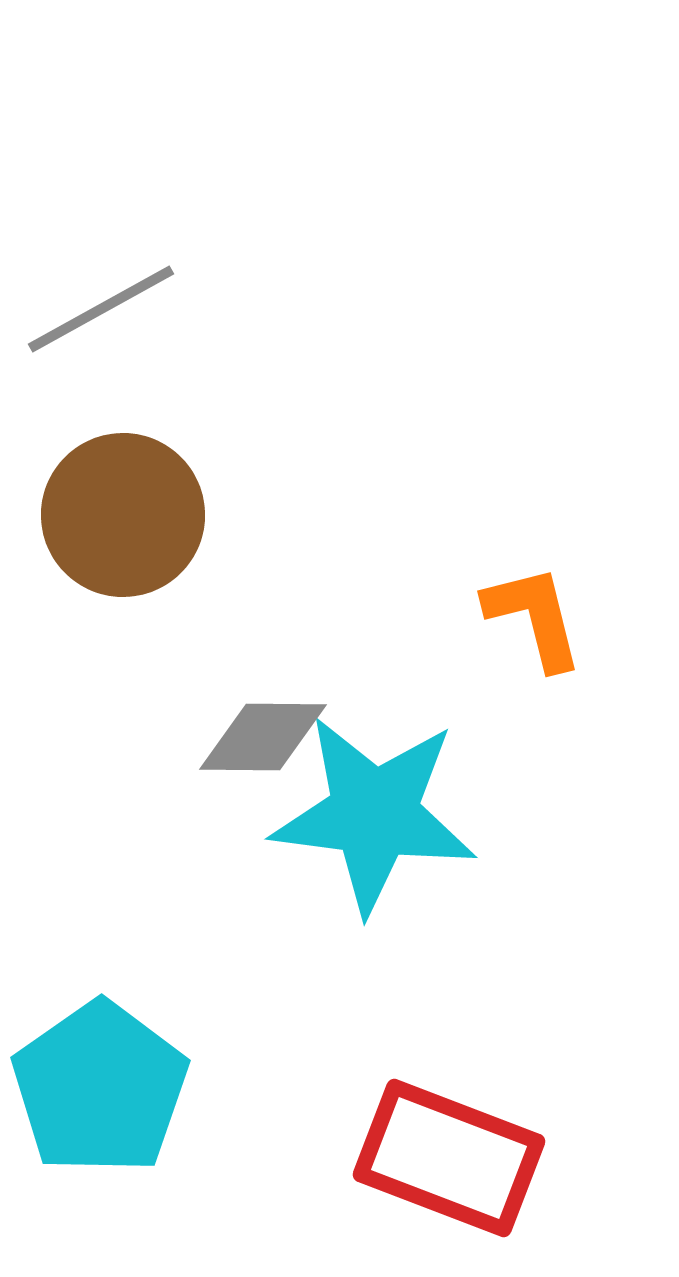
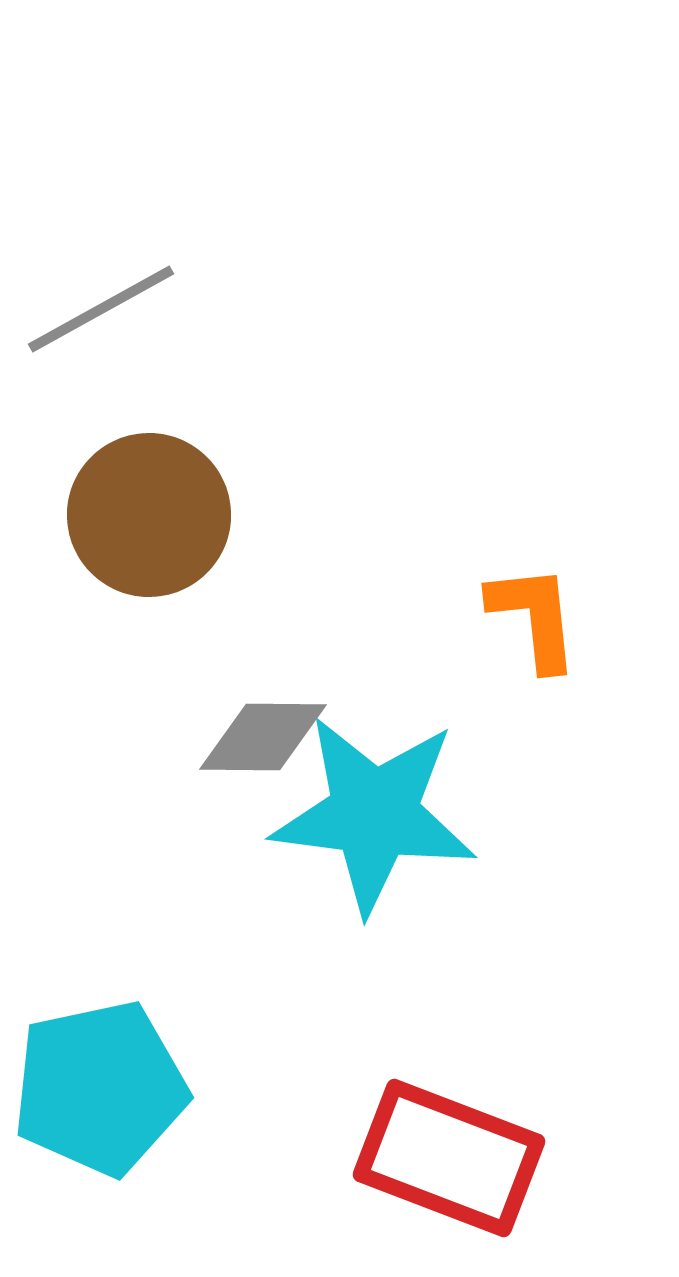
brown circle: moved 26 px right
orange L-shape: rotated 8 degrees clockwise
cyan pentagon: rotated 23 degrees clockwise
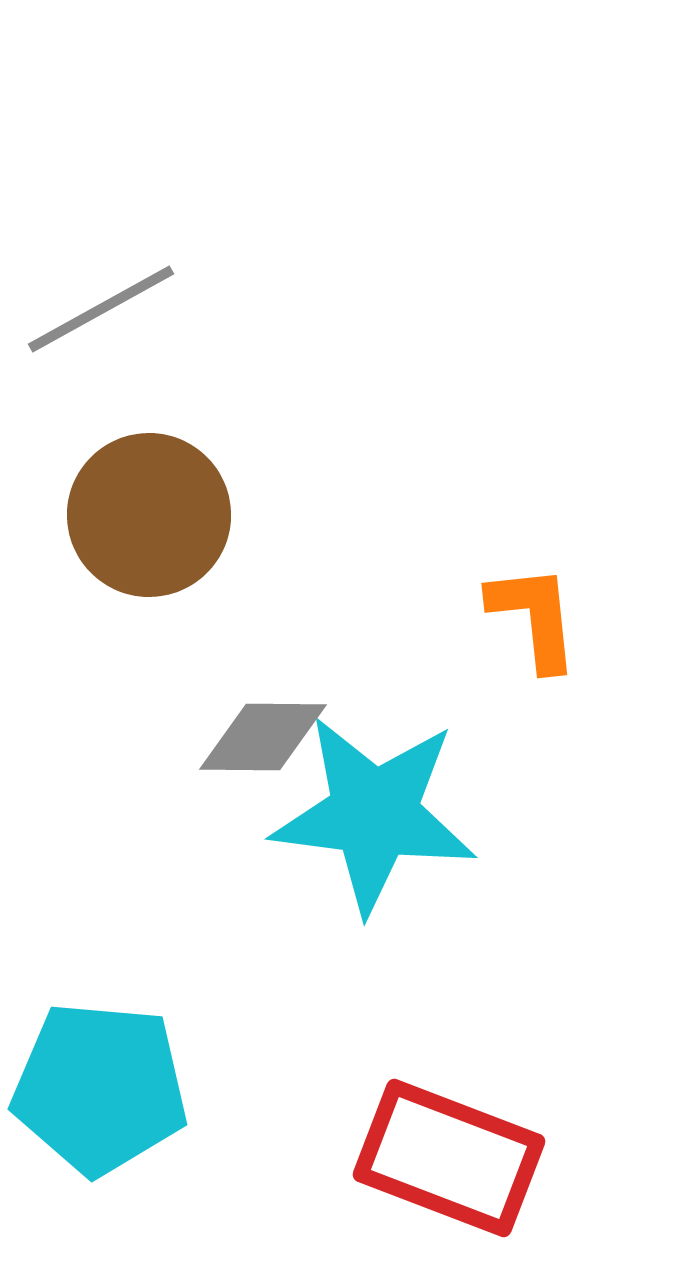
cyan pentagon: rotated 17 degrees clockwise
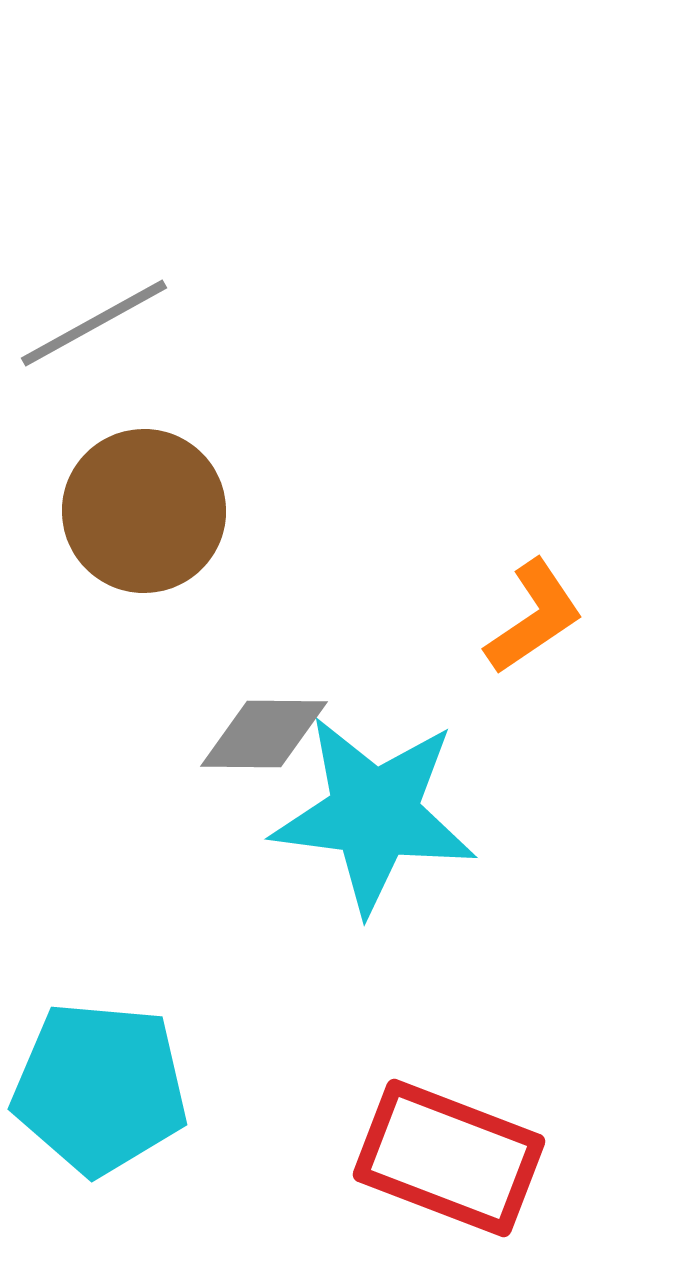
gray line: moved 7 px left, 14 px down
brown circle: moved 5 px left, 4 px up
orange L-shape: rotated 62 degrees clockwise
gray diamond: moved 1 px right, 3 px up
